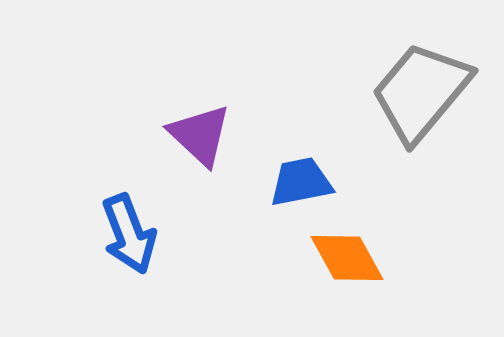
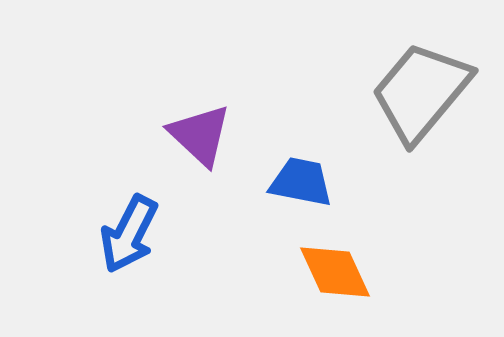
blue trapezoid: rotated 22 degrees clockwise
blue arrow: rotated 48 degrees clockwise
orange diamond: moved 12 px left, 14 px down; rotated 4 degrees clockwise
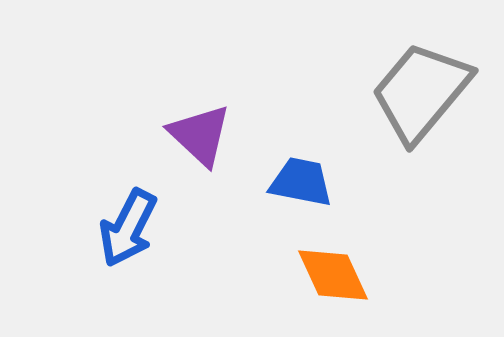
blue arrow: moved 1 px left, 6 px up
orange diamond: moved 2 px left, 3 px down
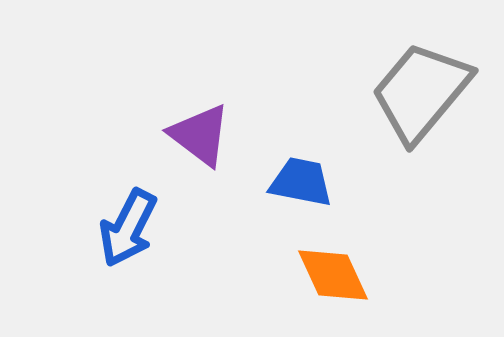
purple triangle: rotated 6 degrees counterclockwise
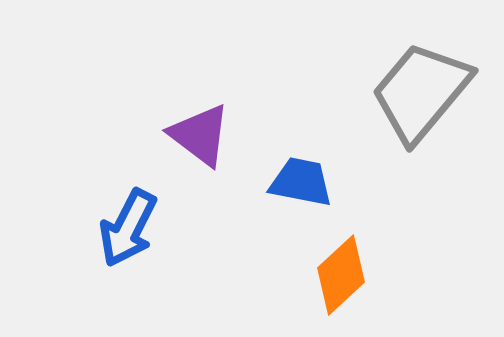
orange diamond: moved 8 px right; rotated 72 degrees clockwise
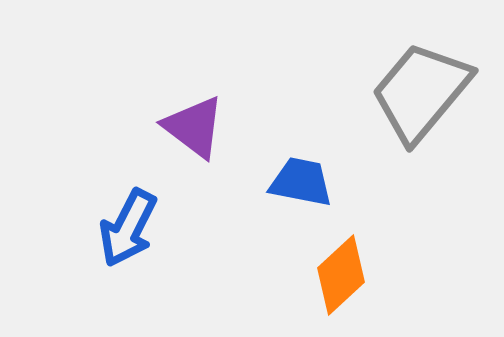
purple triangle: moved 6 px left, 8 px up
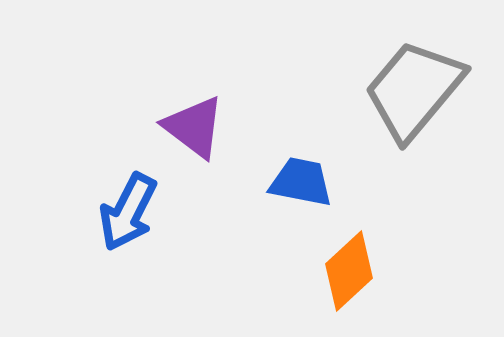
gray trapezoid: moved 7 px left, 2 px up
blue arrow: moved 16 px up
orange diamond: moved 8 px right, 4 px up
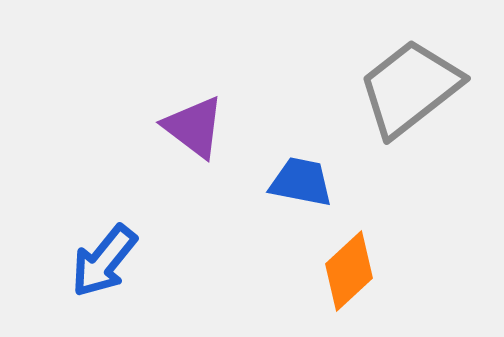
gray trapezoid: moved 4 px left, 2 px up; rotated 12 degrees clockwise
blue arrow: moved 24 px left, 49 px down; rotated 12 degrees clockwise
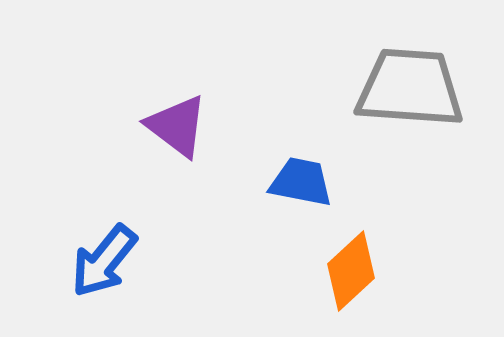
gray trapezoid: rotated 42 degrees clockwise
purple triangle: moved 17 px left, 1 px up
orange diamond: moved 2 px right
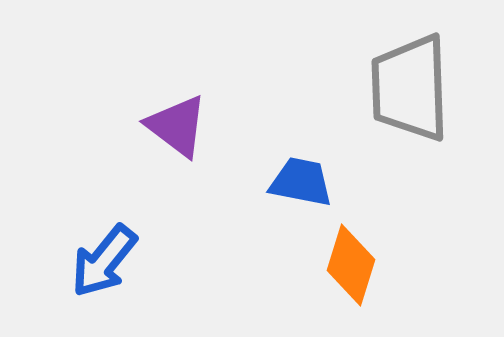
gray trapezoid: rotated 96 degrees counterclockwise
orange diamond: moved 6 px up; rotated 30 degrees counterclockwise
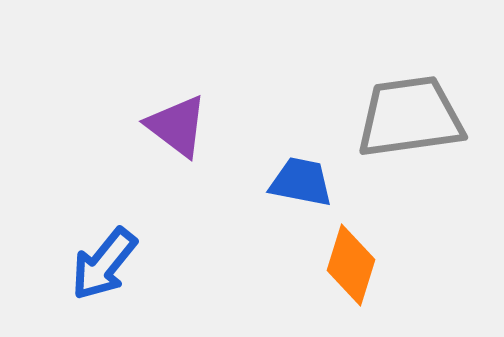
gray trapezoid: moved 29 px down; rotated 84 degrees clockwise
blue arrow: moved 3 px down
